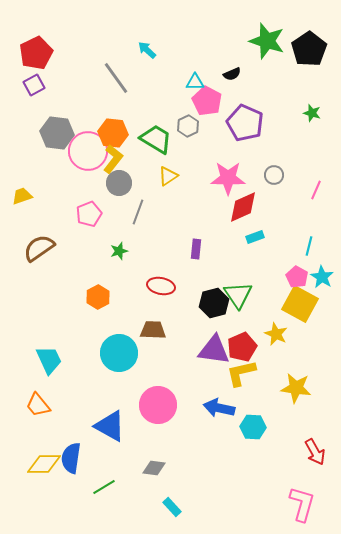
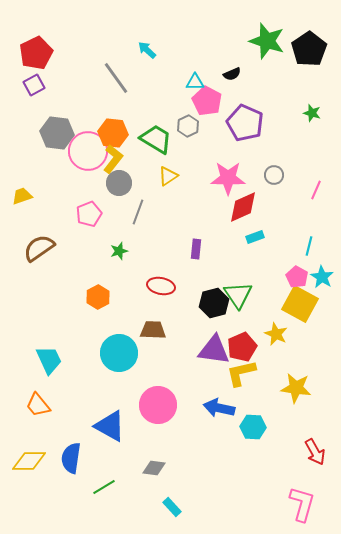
yellow diamond at (44, 464): moved 15 px left, 3 px up
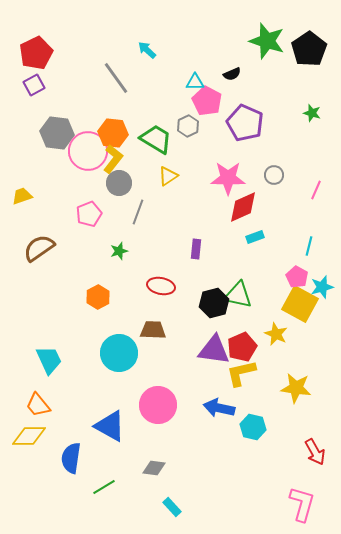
cyan star at (322, 277): moved 10 px down; rotated 25 degrees clockwise
green triangle at (238, 295): rotated 44 degrees counterclockwise
cyan hexagon at (253, 427): rotated 10 degrees clockwise
yellow diamond at (29, 461): moved 25 px up
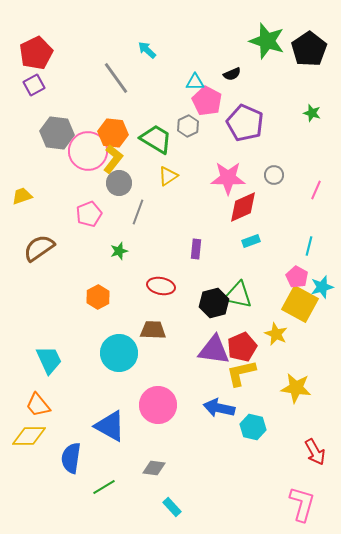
cyan rectangle at (255, 237): moved 4 px left, 4 px down
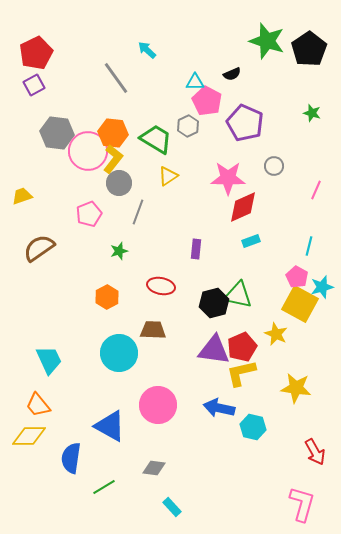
gray circle at (274, 175): moved 9 px up
orange hexagon at (98, 297): moved 9 px right
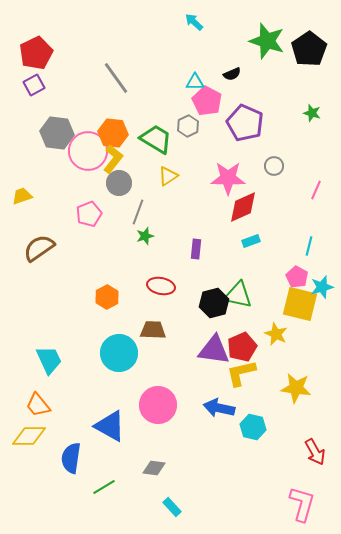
cyan arrow at (147, 50): moved 47 px right, 28 px up
green star at (119, 251): moved 26 px right, 15 px up
yellow square at (300, 304): rotated 15 degrees counterclockwise
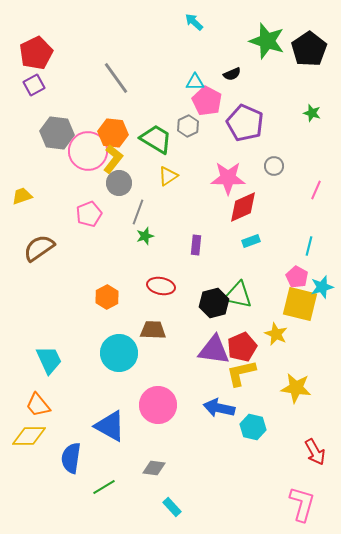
purple rectangle at (196, 249): moved 4 px up
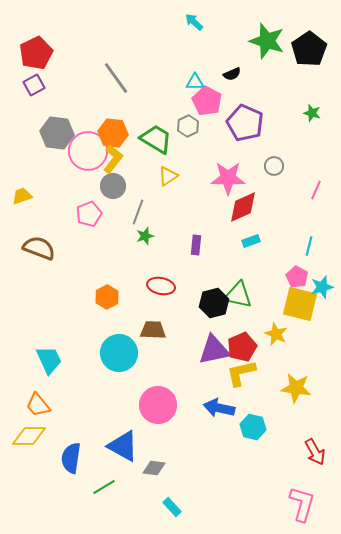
gray circle at (119, 183): moved 6 px left, 3 px down
brown semicircle at (39, 248): rotated 56 degrees clockwise
purple triangle at (214, 350): rotated 20 degrees counterclockwise
blue triangle at (110, 426): moved 13 px right, 20 px down
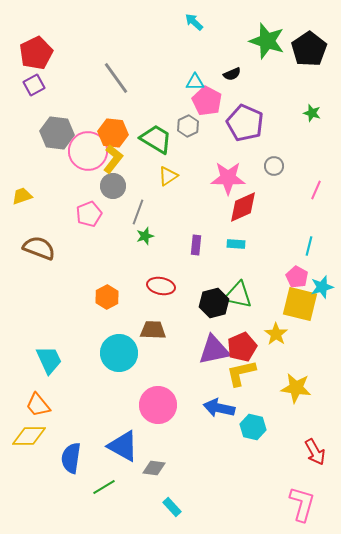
cyan rectangle at (251, 241): moved 15 px left, 3 px down; rotated 24 degrees clockwise
yellow star at (276, 334): rotated 10 degrees clockwise
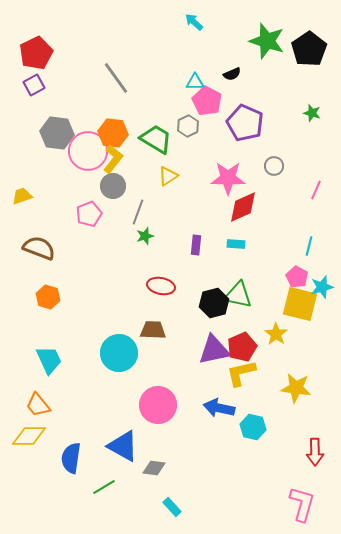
orange hexagon at (107, 297): moved 59 px left; rotated 15 degrees counterclockwise
red arrow at (315, 452): rotated 28 degrees clockwise
